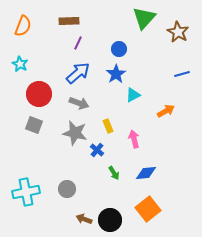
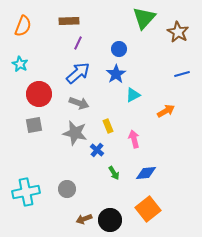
gray square: rotated 30 degrees counterclockwise
brown arrow: rotated 42 degrees counterclockwise
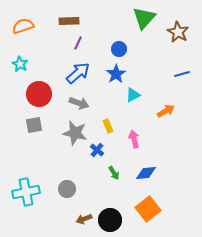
orange semicircle: rotated 130 degrees counterclockwise
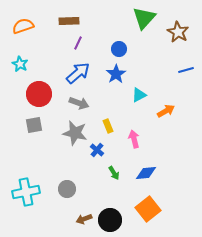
blue line: moved 4 px right, 4 px up
cyan triangle: moved 6 px right
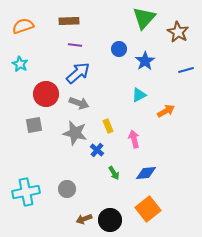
purple line: moved 3 px left, 2 px down; rotated 72 degrees clockwise
blue star: moved 29 px right, 13 px up
red circle: moved 7 px right
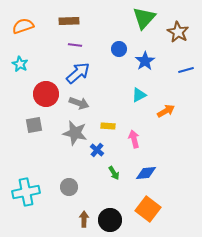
yellow rectangle: rotated 64 degrees counterclockwise
gray circle: moved 2 px right, 2 px up
orange square: rotated 15 degrees counterclockwise
brown arrow: rotated 112 degrees clockwise
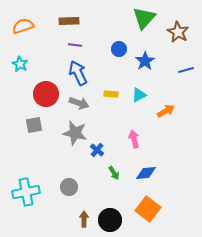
blue arrow: rotated 75 degrees counterclockwise
yellow rectangle: moved 3 px right, 32 px up
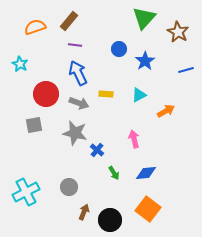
brown rectangle: rotated 48 degrees counterclockwise
orange semicircle: moved 12 px right, 1 px down
yellow rectangle: moved 5 px left
cyan cross: rotated 16 degrees counterclockwise
brown arrow: moved 7 px up; rotated 21 degrees clockwise
